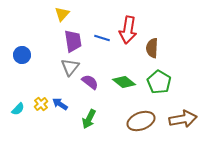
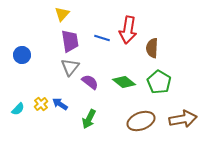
purple trapezoid: moved 3 px left
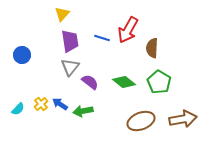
red arrow: rotated 20 degrees clockwise
green arrow: moved 6 px left, 8 px up; rotated 54 degrees clockwise
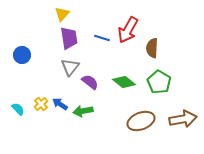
purple trapezoid: moved 1 px left, 3 px up
cyan semicircle: rotated 88 degrees counterclockwise
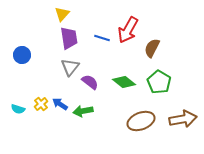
brown semicircle: rotated 24 degrees clockwise
cyan semicircle: rotated 152 degrees clockwise
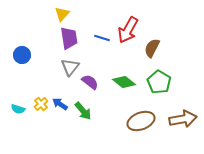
green arrow: rotated 120 degrees counterclockwise
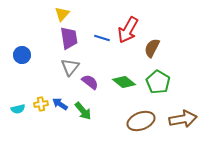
green pentagon: moved 1 px left
yellow cross: rotated 32 degrees clockwise
cyan semicircle: rotated 32 degrees counterclockwise
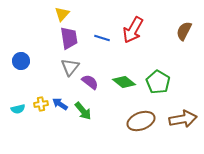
red arrow: moved 5 px right
brown semicircle: moved 32 px right, 17 px up
blue circle: moved 1 px left, 6 px down
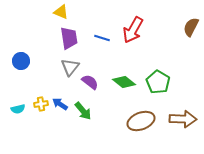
yellow triangle: moved 1 px left, 2 px up; rotated 49 degrees counterclockwise
brown semicircle: moved 7 px right, 4 px up
brown arrow: rotated 12 degrees clockwise
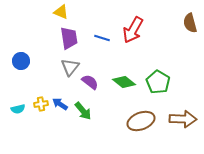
brown semicircle: moved 1 px left, 4 px up; rotated 42 degrees counterclockwise
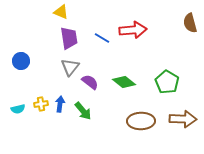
red arrow: rotated 124 degrees counterclockwise
blue line: rotated 14 degrees clockwise
green pentagon: moved 9 px right
blue arrow: rotated 63 degrees clockwise
brown ellipse: rotated 20 degrees clockwise
